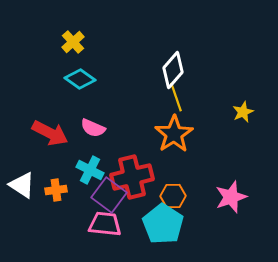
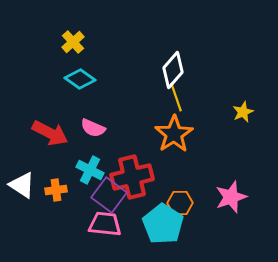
orange hexagon: moved 7 px right, 7 px down
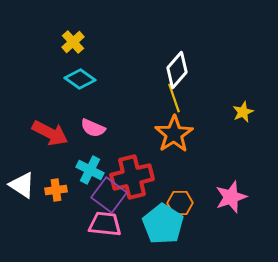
white diamond: moved 4 px right
yellow line: moved 2 px left, 1 px down
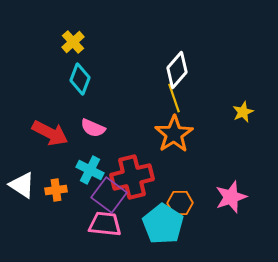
cyan diamond: rotated 76 degrees clockwise
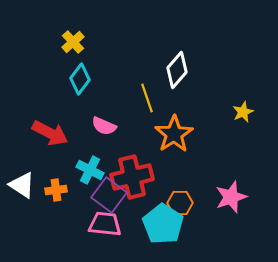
cyan diamond: rotated 16 degrees clockwise
yellow line: moved 27 px left
pink semicircle: moved 11 px right, 2 px up
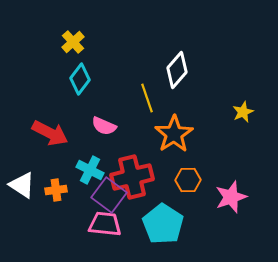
orange hexagon: moved 8 px right, 23 px up
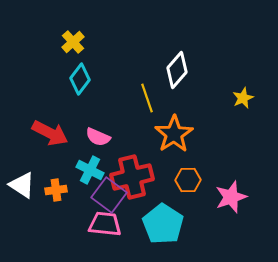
yellow star: moved 14 px up
pink semicircle: moved 6 px left, 11 px down
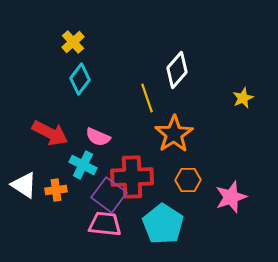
cyan cross: moved 7 px left, 5 px up
red cross: rotated 12 degrees clockwise
white triangle: moved 2 px right
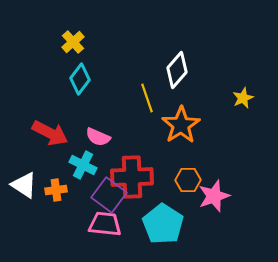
orange star: moved 7 px right, 9 px up
pink star: moved 17 px left, 1 px up
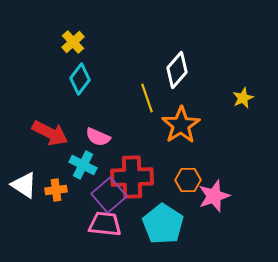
purple square: rotated 12 degrees clockwise
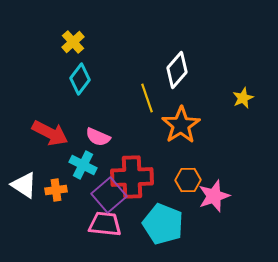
cyan pentagon: rotated 12 degrees counterclockwise
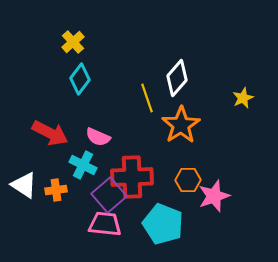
white diamond: moved 8 px down
